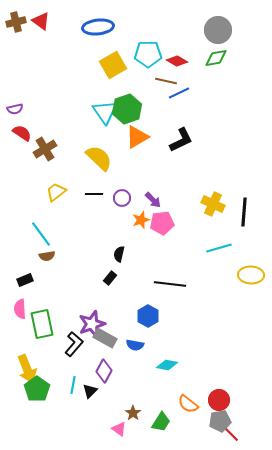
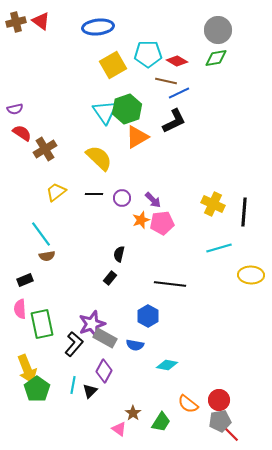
black L-shape at (181, 140): moved 7 px left, 19 px up
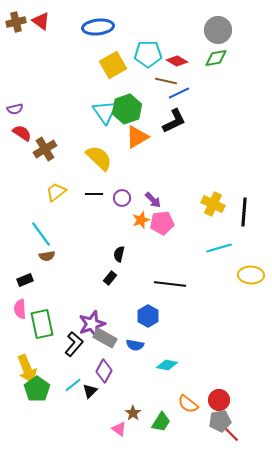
cyan line at (73, 385): rotated 42 degrees clockwise
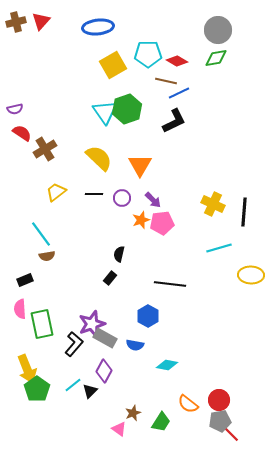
red triangle at (41, 21): rotated 36 degrees clockwise
orange triangle at (137, 137): moved 3 px right, 28 px down; rotated 30 degrees counterclockwise
brown star at (133, 413): rotated 14 degrees clockwise
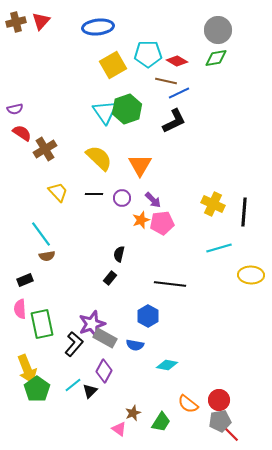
yellow trapezoid at (56, 192): moved 2 px right; rotated 85 degrees clockwise
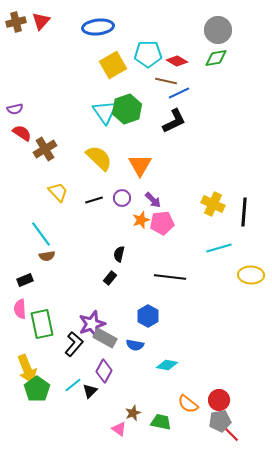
black line at (94, 194): moved 6 px down; rotated 18 degrees counterclockwise
black line at (170, 284): moved 7 px up
green trapezoid at (161, 422): rotated 110 degrees counterclockwise
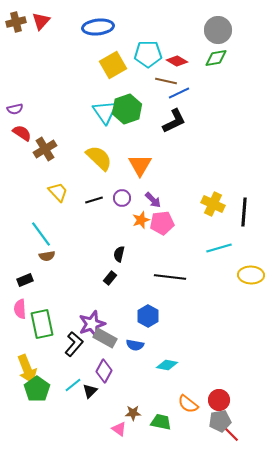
brown star at (133, 413): rotated 21 degrees clockwise
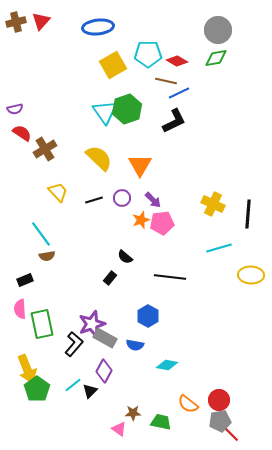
black line at (244, 212): moved 4 px right, 2 px down
black semicircle at (119, 254): moved 6 px right, 3 px down; rotated 63 degrees counterclockwise
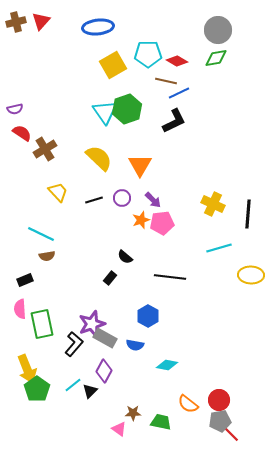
cyan line at (41, 234): rotated 28 degrees counterclockwise
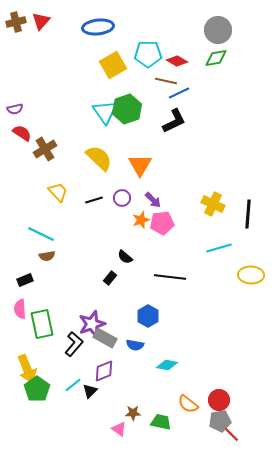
purple diamond at (104, 371): rotated 40 degrees clockwise
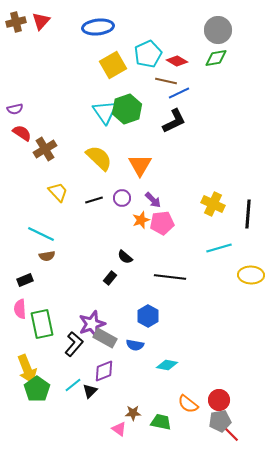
cyan pentagon at (148, 54): rotated 24 degrees counterclockwise
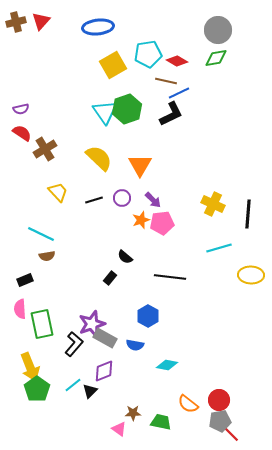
cyan pentagon at (148, 54): rotated 16 degrees clockwise
purple semicircle at (15, 109): moved 6 px right
black L-shape at (174, 121): moved 3 px left, 7 px up
yellow arrow at (27, 369): moved 3 px right, 2 px up
